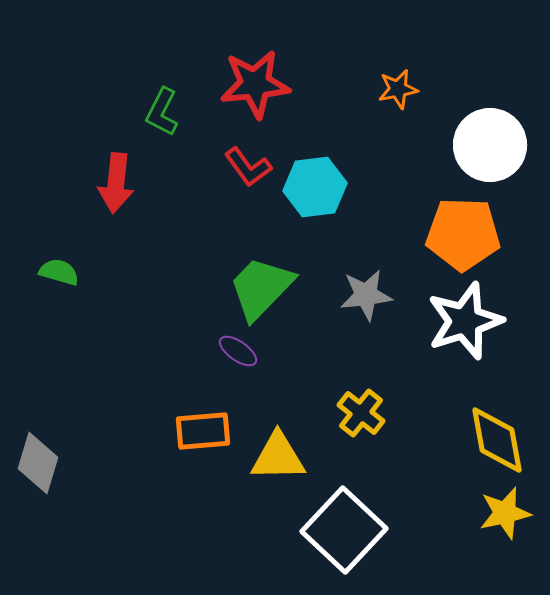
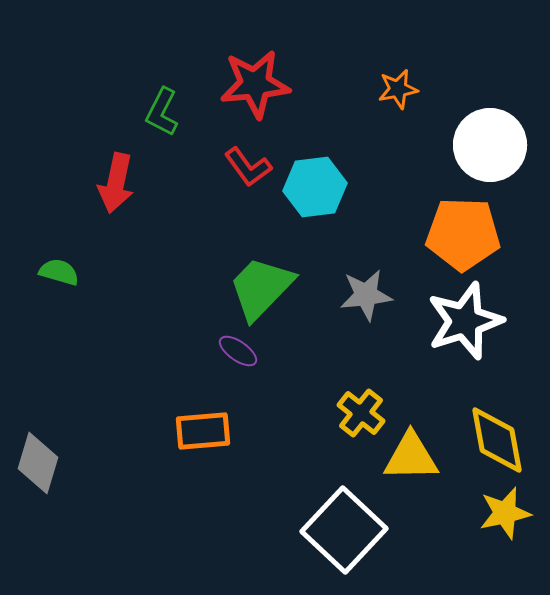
red arrow: rotated 6 degrees clockwise
yellow triangle: moved 133 px right
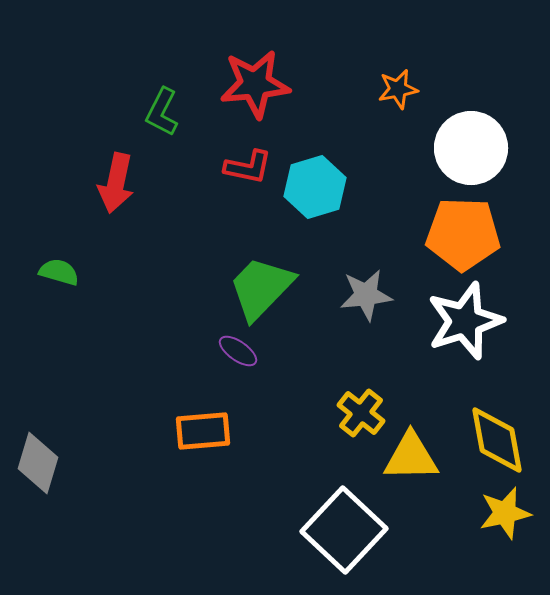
white circle: moved 19 px left, 3 px down
red L-shape: rotated 42 degrees counterclockwise
cyan hexagon: rotated 10 degrees counterclockwise
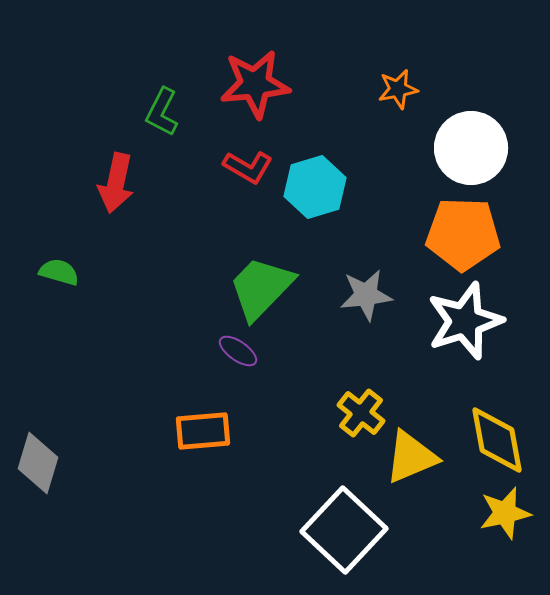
red L-shape: rotated 18 degrees clockwise
yellow triangle: rotated 22 degrees counterclockwise
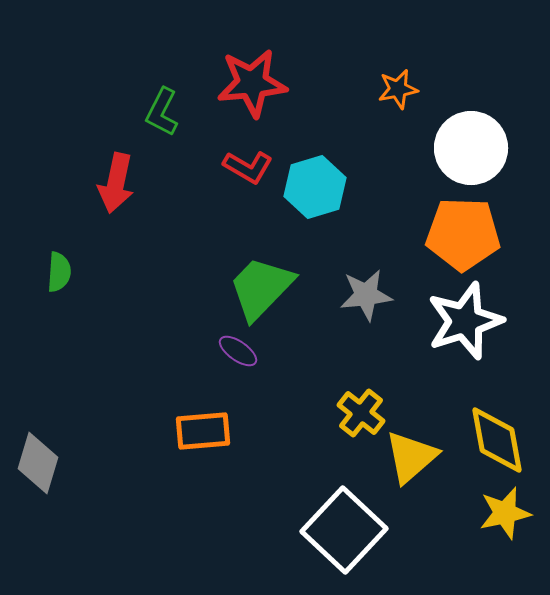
red star: moved 3 px left, 1 px up
green semicircle: rotated 78 degrees clockwise
yellow triangle: rotated 18 degrees counterclockwise
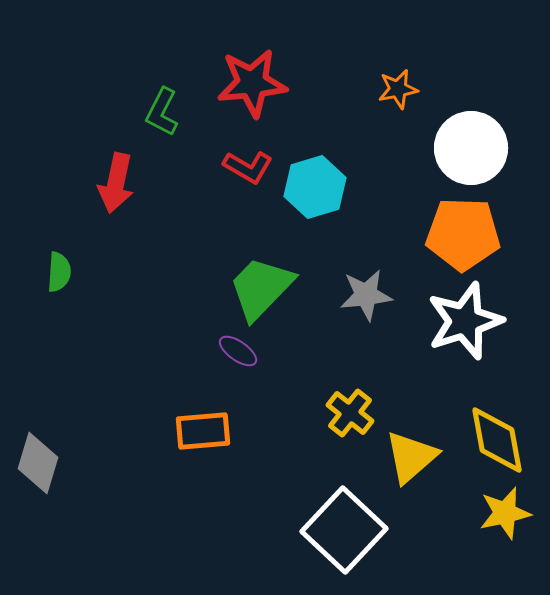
yellow cross: moved 11 px left
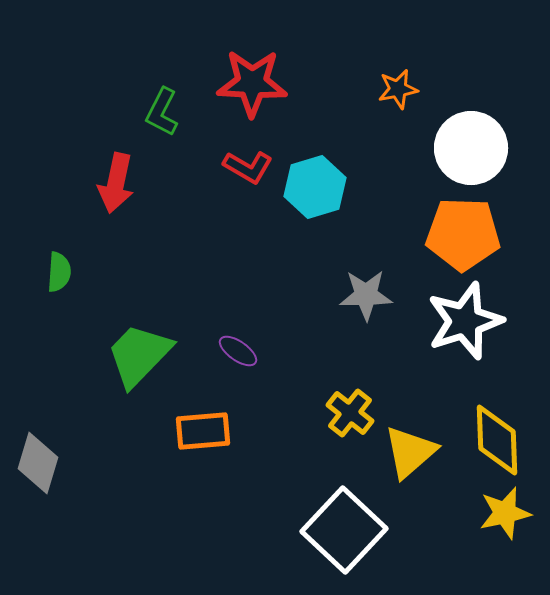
red star: rotated 8 degrees clockwise
green trapezoid: moved 122 px left, 67 px down
gray star: rotated 6 degrees clockwise
yellow diamond: rotated 8 degrees clockwise
yellow triangle: moved 1 px left, 5 px up
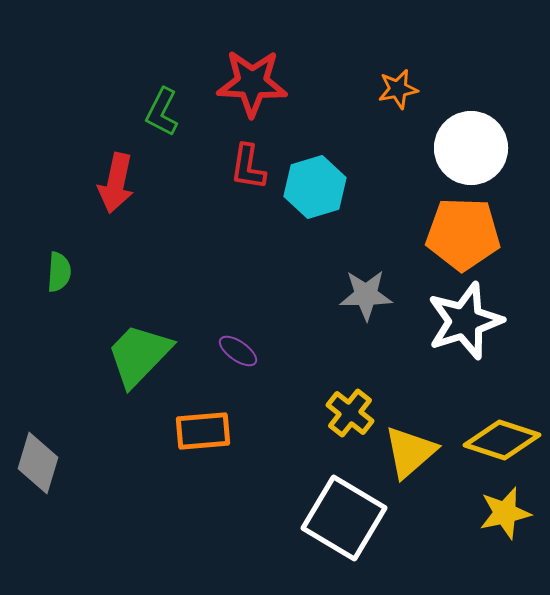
red L-shape: rotated 69 degrees clockwise
yellow diamond: moved 5 px right; rotated 70 degrees counterclockwise
white square: moved 12 px up; rotated 12 degrees counterclockwise
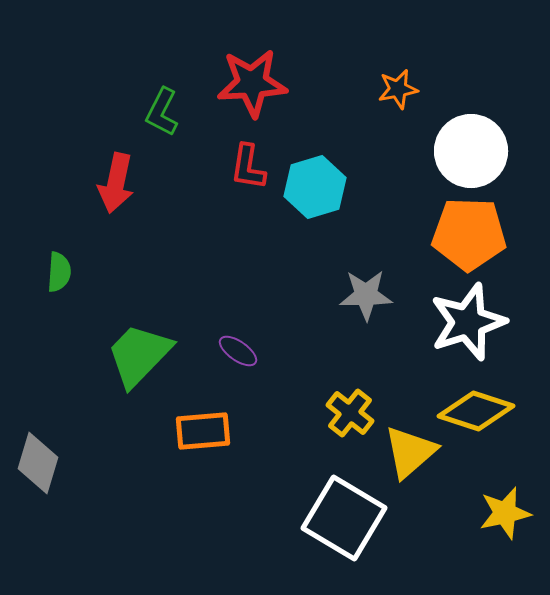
red star: rotated 6 degrees counterclockwise
white circle: moved 3 px down
orange pentagon: moved 6 px right
white star: moved 3 px right, 1 px down
yellow diamond: moved 26 px left, 29 px up
